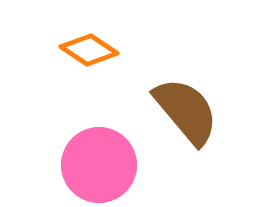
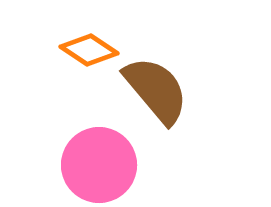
brown semicircle: moved 30 px left, 21 px up
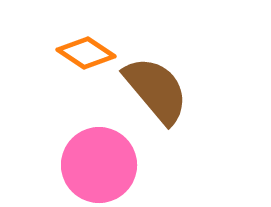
orange diamond: moved 3 px left, 3 px down
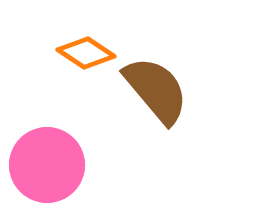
pink circle: moved 52 px left
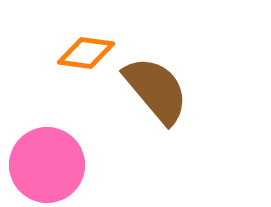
orange diamond: rotated 26 degrees counterclockwise
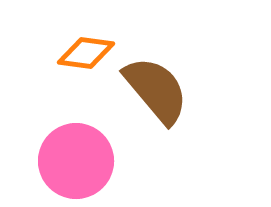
pink circle: moved 29 px right, 4 px up
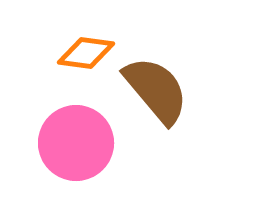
pink circle: moved 18 px up
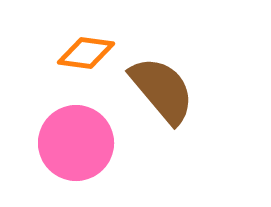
brown semicircle: moved 6 px right
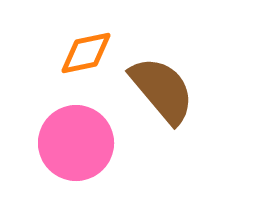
orange diamond: rotated 20 degrees counterclockwise
